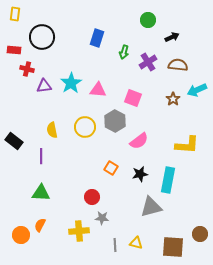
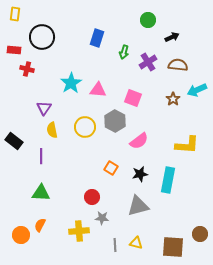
purple triangle: moved 22 px down; rotated 49 degrees counterclockwise
gray triangle: moved 13 px left, 1 px up
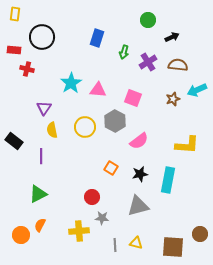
brown star: rotated 16 degrees clockwise
green triangle: moved 3 px left, 1 px down; rotated 30 degrees counterclockwise
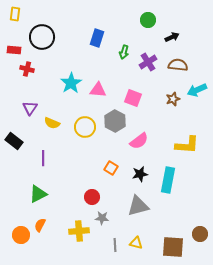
purple triangle: moved 14 px left
yellow semicircle: moved 7 px up; rotated 56 degrees counterclockwise
purple line: moved 2 px right, 2 px down
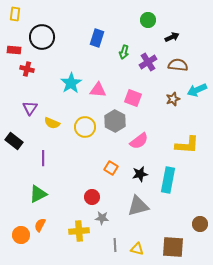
brown circle: moved 10 px up
yellow triangle: moved 1 px right, 6 px down
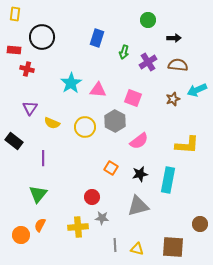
black arrow: moved 2 px right, 1 px down; rotated 24 degrees clockwise
green triangle: rotated 24 degrees counterclockwise
yellow cross: moved 1 px left, 4 px up
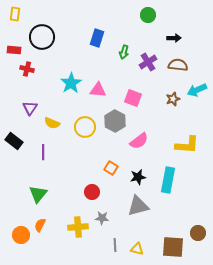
green circle: moved 5 px up
purple line: moved 6 px up
black star: moved 2 px left, 3 px down
red circle: moved 5 px up
brown circle: moved 2 px left, 9 px down
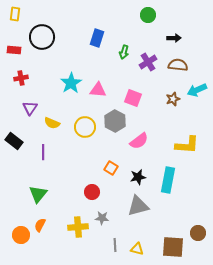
red cross: moved 6 px left, 9 px down; rotated 24 degrees counterclockwise
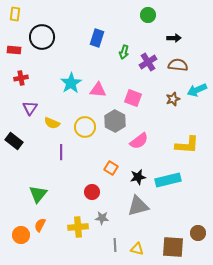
purple line: moved 18 px right
cyan rectangle: rotated 65 degrees clockwise
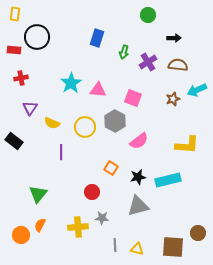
black circle: moved 5 px left
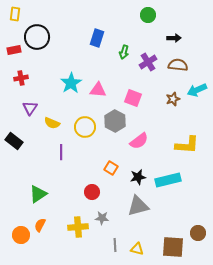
red rectangle: rotated 16 degrees counterclockwise
green triangle: rotated 18 degrees clockwise
